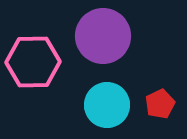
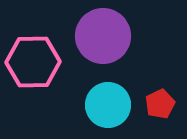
cyan circle: moved 1 px right
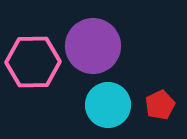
purple circle: moved 10 px left, 10 px down
red pentagon: moved 1 px down
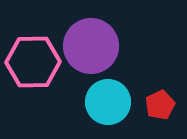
purple circle: moved 2 px left
cyan circle: moved 3 px up
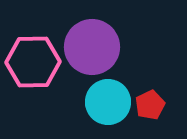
purple circle: moved 1 px right, 1 px down
red pentagon: moved 10 px left
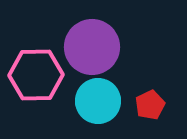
pink hexagon: moved 3 px right, 13 px down
cyan circle: moved 10 px left, 1 px up
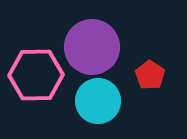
red pentagon: moved 30 px up; rotated 12 degrees counterclockwise
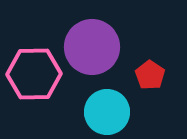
pink hexagon: moved 2 px left, 1 px up
cyan circle: moved 9 px right, 11 px down
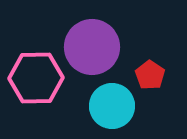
pink hexagon: moved 2 px right, 4 px down
cyan circle: moved 5 px right, 6 px up
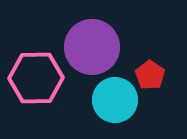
cyan circle: moved 3 px right, 6 px up
